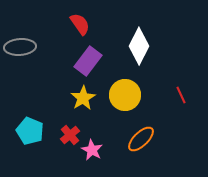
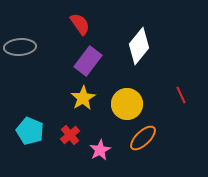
white diamond: rotated 12 degrees clockwise
yellow circle: moved 2 px right, 9 px down
orange ellipse: moved 2 px right, 1 px up
pink star: moved 8 px right; rotated 15 degrees clockwise
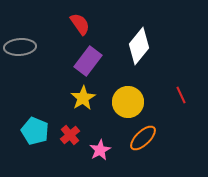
yellow circle: moved 1 px right, 2 px up
cyan pentagon: moved 5 px right
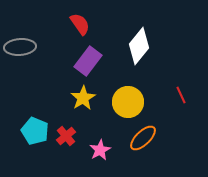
red cross: moved 4 px left, 1 px down
